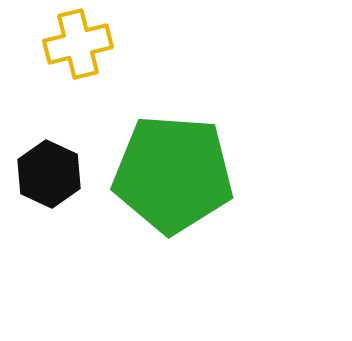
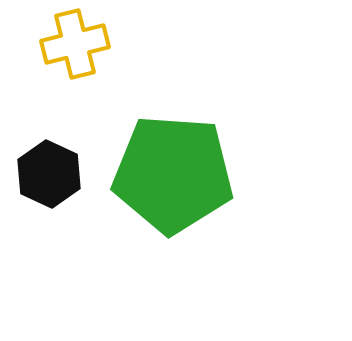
yellow cross: moved 3 px left
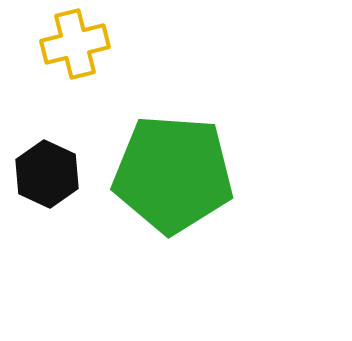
black hexagon: moved 2 px left
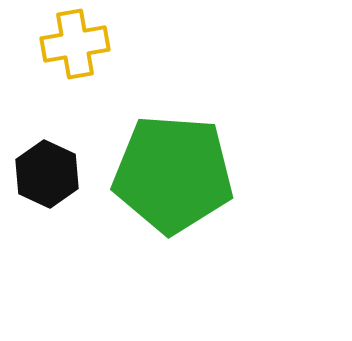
yellow cross: rotated 4 degrees clockwise
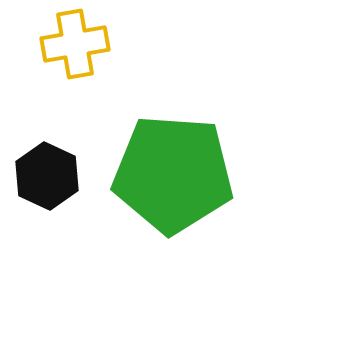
black hexagon: moved 2 px down
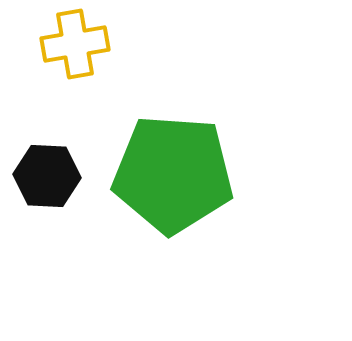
black hexagon: rotated 22 degrees counterclockwise
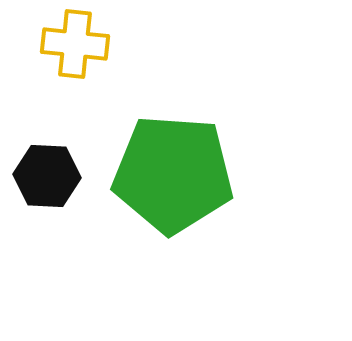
yellow cross: rotated 16 degrees clockwise
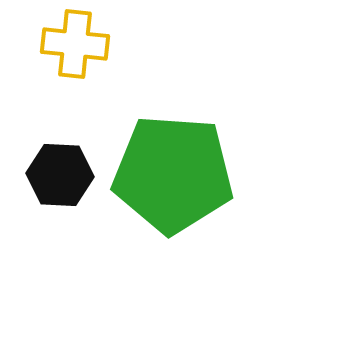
black hexagon: moved 13 px right, 1 px up
